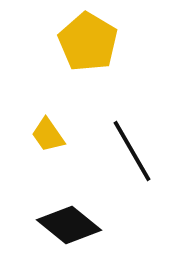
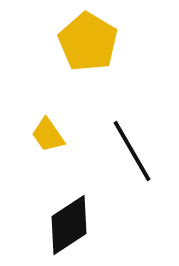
black diamond: rotated 72 degrees counterclockwise
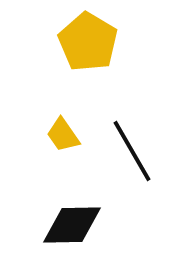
yellow trapezoid: moved 15 px right
black diamond: moved 3 px right; rotated 32 degrees clockwise
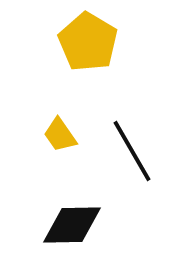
yellow trapezoid: moved 3 px left
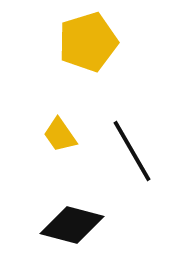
yellow pentagon: rotated 24 degrees clockwise
black diamond: rotated 16 degrees clockwise
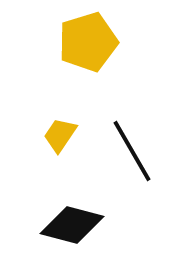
yellow trapezoid: rotated 69 degrees clockwise
